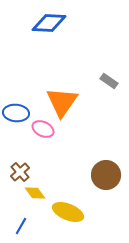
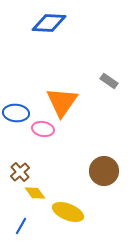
pink ellipse: rotated 15 degrees counterclockwise
brown circle: moved 2 px left, 4 px up
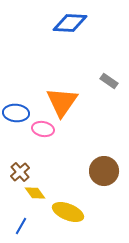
blue diamond: moved 21 px right
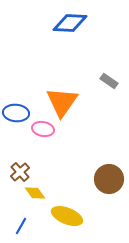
brown circle: moved 5 px right, 8 px down
yellow ellipse: moved 1 px left, 4 px down
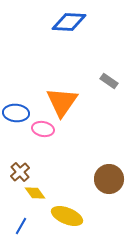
blue diamond: moved 1 px left, 1 px up
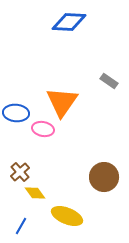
brown circle: moved 5 px left, 2 px up
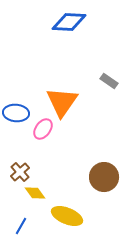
pink ellipse: rotated 65 degrees counterclockwise
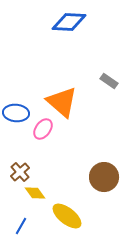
orange triangle: rotated 24 degrees counterclockwise
yellow ellipse: rotated 16 degrees clockwise
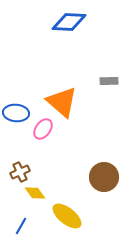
gray rectangle: rotated 36 degrees counterclockwise
brown cross: rotated 18 degrees clockwise
